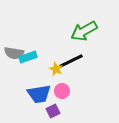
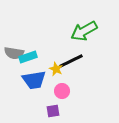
blue trapezoid: moved 5 px left, 14 px up
purple square: rotated 16 degrees clockwise
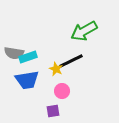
blue trapezoid: moved 7 px left
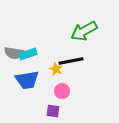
cyan rectangle: moved 3 px up
black line: rotated 15 degrees clockwise
purple square: rotated 16 degrees clockwise
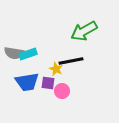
blue trapezoid: moved 2 px down
purple square: moved 5 px left, 28 px up
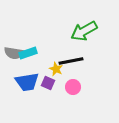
cyan rectangle: moved 1 px up
purple square: rotated 16 degrees clockwise
pink circle: moved 11 px right, 4 px up
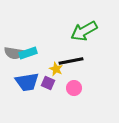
pink circle: moved 1 px right, 1 px down
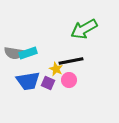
green arrow: moved 2 px up
blue trapezoid: moved 1 px right, 1 px up
pink circle: moved 5 px left, 8 px up
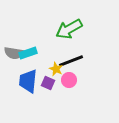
green arrow: moved 15 px left
black line: rotated 10 degrees counterclockwise
blue trapezoid: rotated 105 degrees clockwise
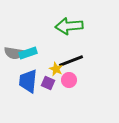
green arrow: moved 3 px up; rotated 24 degrees clockwise
